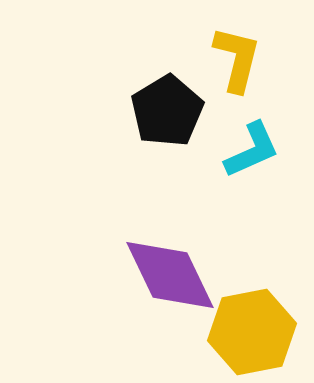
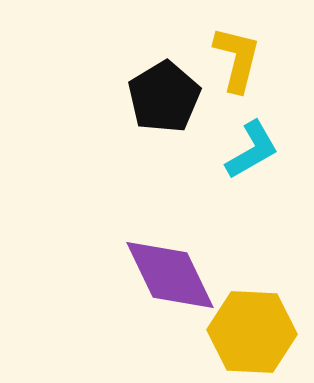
black pentagon: moved 3 px left, 14 px up
cyan L-shape: rotated 6 degrees counterclockwise
yellow hexagon: rotated 14 degrees clockwise
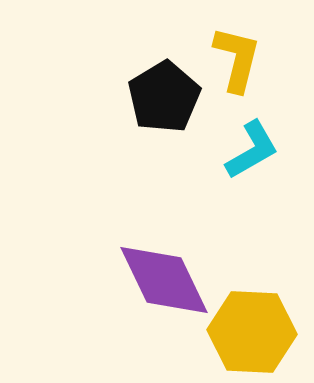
purple diamond: moved 6 px left, 5 px down
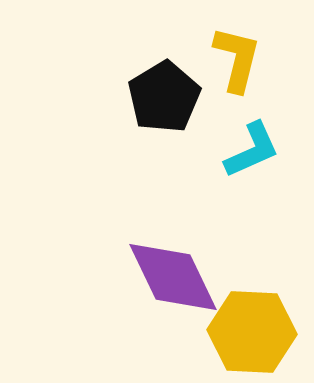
cyan L-shape: rotated 6 degrees clockwise
purple diamond: moved 9 px right, 3 px up
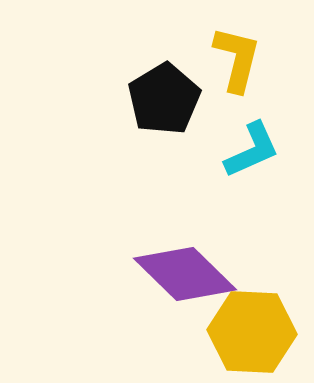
black pentagon: moved 2 px down
purple diamond: moved 12 px right, 3 px up; rotated 20 degrees counterclockwise
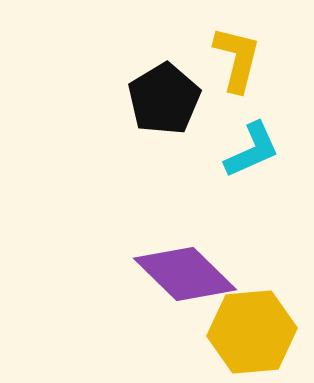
yellow hexagon: rotated 8 degrees counterclockwise
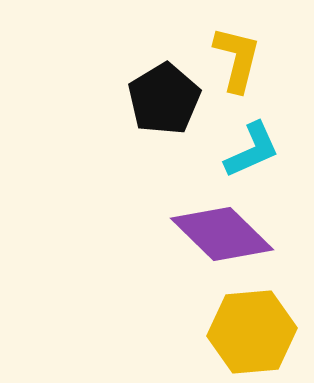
purple diamond: moved 37 px right, 40 px up
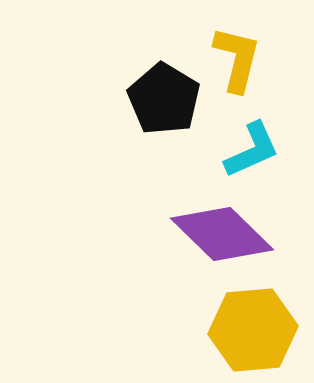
black pentagon: rotated 10 degrees counterclockwise
yellow hexagon: moved 1 px right, 2 px up
